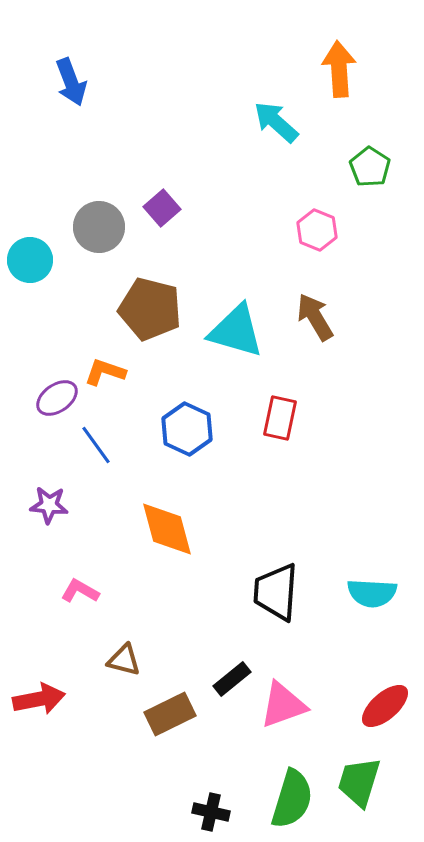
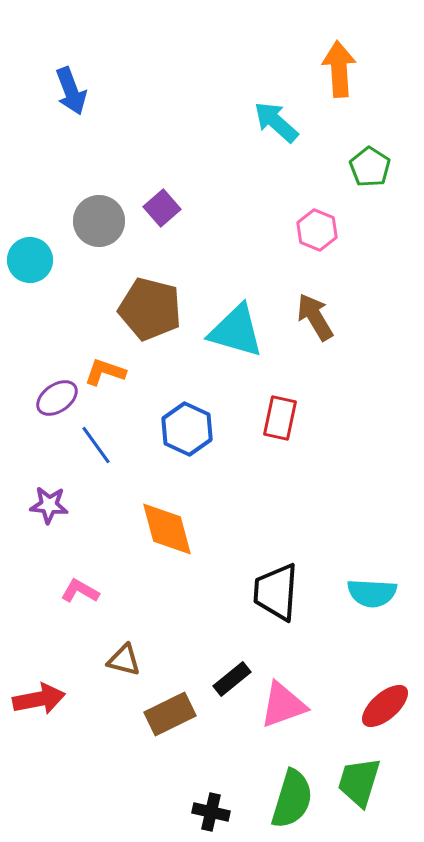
blue arrow: moved 9 px down
gray circle: moved 6 px up
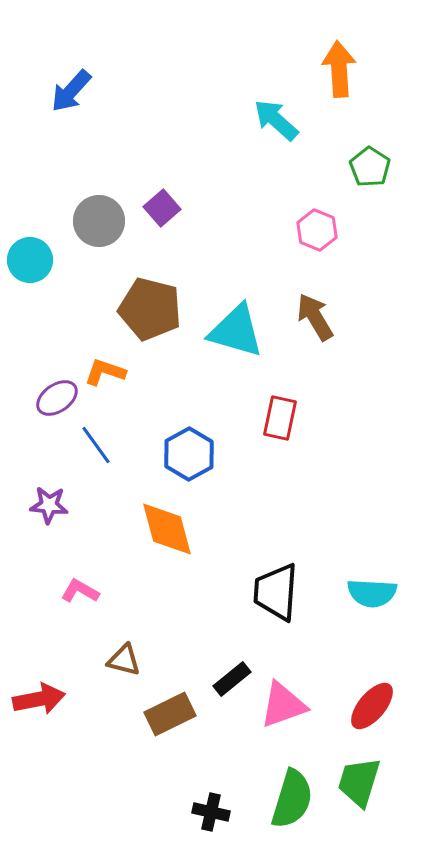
blue arrow: rotated 63 degrees clockwise
cyan arrow: moved 2 px up
blue hexagon: moved 2 px right, 25 px down; rotated 6 degrees clockwise
red ellipse: moved 13 px left; rotated 9 degrees counterclockwise
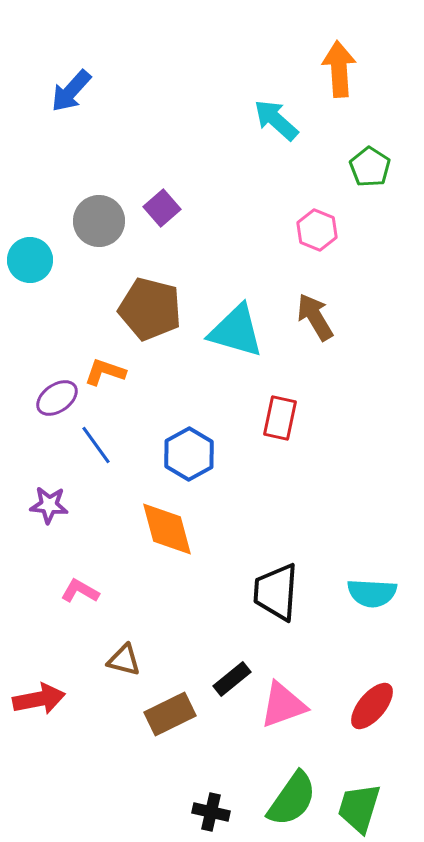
green trapezoid: moved 26 px down
green semicircle: rotated 18 degrees clockwise
